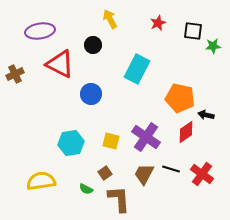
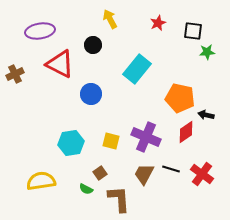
green star: moved 6 px left, 6 px down
cyan rectangle: rotated 12 degrees clockwise
purple cross: rotated 12 degrees counterclockwise
brown square: moved 5 px left
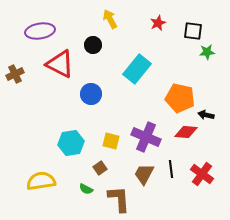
red diamond: rotated 40 degrees clockwise
black line: rotated 66 degrees clockwise
brown square: moved 5 px up
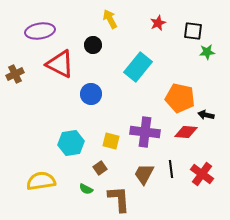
cyan rectangle: moved 1 px right, 2 px up
purple cross: moved 1 px left, 5 px up; rotated 16 degrees counterclockwise
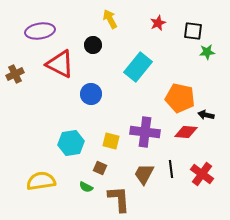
brown square: rotated 32 degrees counterclockwise
green semicircle: moved 2 px up
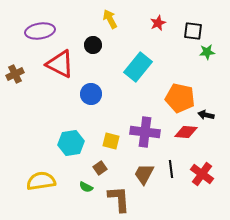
brown square: rotated 32 degrees clockwise
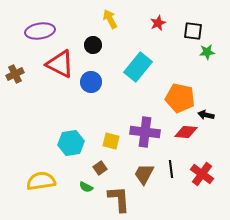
blue circle: moved 12 px up
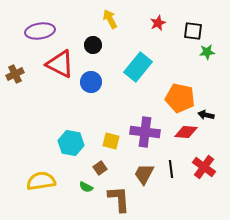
cyan hexagon: rotated 20 degrees clockwise
red cross: moved 2 px right, 7 px up
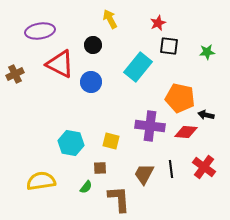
black square: moved 24 px left, 15 px down
purple cross: moved 5 px right, 6 px up
brown square: rotated 32 degrees clockwise
green semicircle: rotated 80 degrees counterclockwise
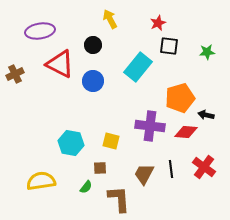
blue circle: moved 2 px right, 1 px up
orange pentagon: rotated 28 degrees counterclockwise
